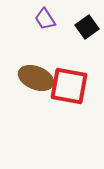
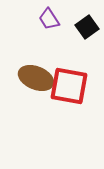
purple trapezoid: moved 4 px right
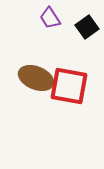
purple trapezoid: moved 1 px right, 1 px up
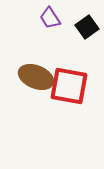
brown ellipse: moved 1 px up
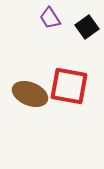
brown ellipse: moved 6 px left, 17 px down
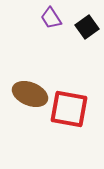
purple trapezoid: moved 1 px right
red square: moved 23 px down
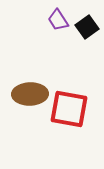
purple trapezoid: moved 7 px right, 2 px down
brown ellipse: rotated 24 degrees counterclockwise
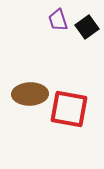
purple trapezoid: rotated 15 degrees clockwise
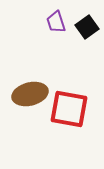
purple trapezoid: moved 2 px left, 2 px down
brown ellipse: rotated 12 degrees counterclockwise
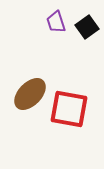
brown ellipse: rotated 32 degrees counterclockwise
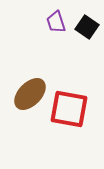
black square: rotated 20 degrees counterclockwise
